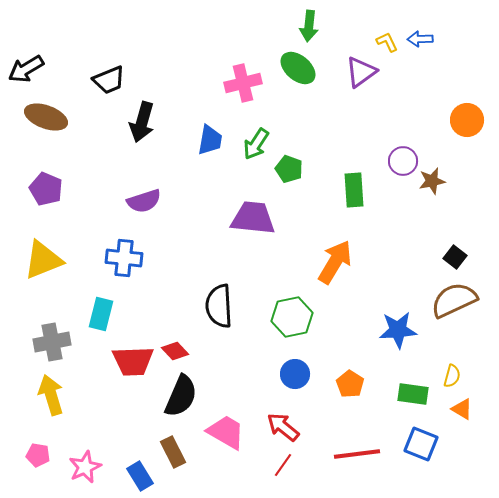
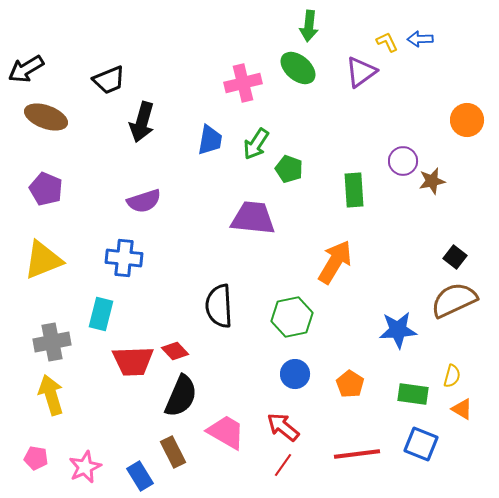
pink pentagon at (38, 455): moved 2 px left, 3 px down
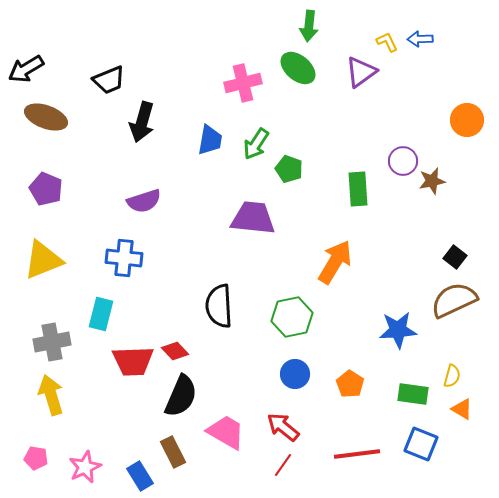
green rectangle at (354, 190): moved 4 px right, 1 px up
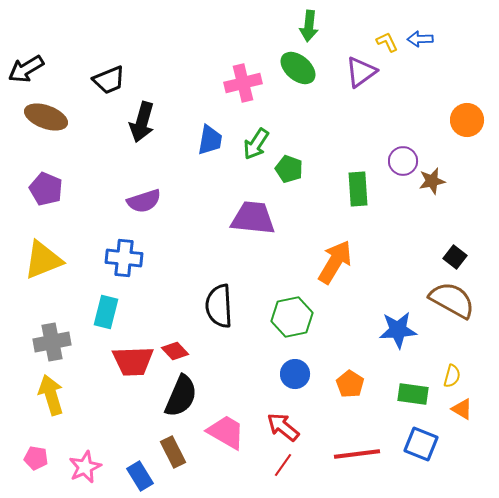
brown semicircle at (454, 300): moved 2 px left; rotated 54 degrees clockwise
cyan rectangle at (101, 314): moved 5 px right, 2 px up
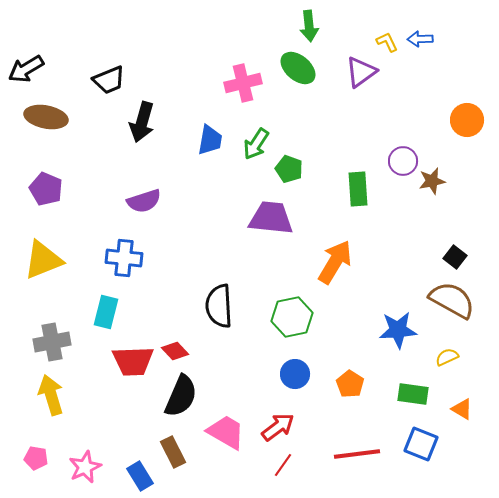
green arrow at (309, 26): rotated 12 degrees counterclockwise
brown ellipse at (46, 117): rotated 9 degrees counterclockwise
purple trapezoid at (253, 218): moved 18 px right
yellow semicircle at (452, 376): moved 5 px left, 19 px up; rotated 130 degrees counterclockwise
red arrow at (283, 427): moved 5 px left; rotated 104 degrees clockwise
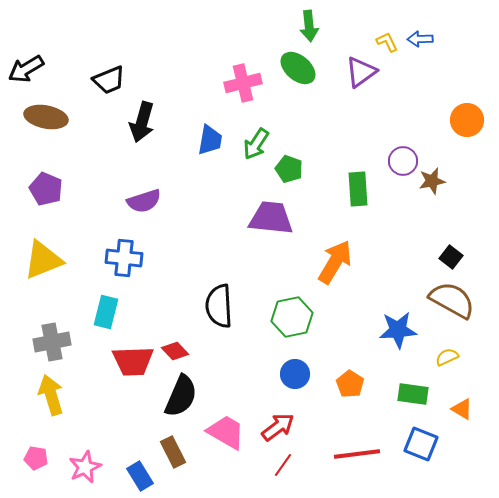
black square at (455, 257): moved 4 px left
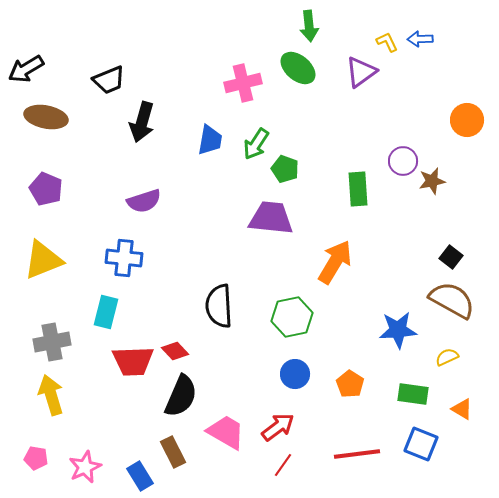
green pentagon at (289, 169): moved 4 px left
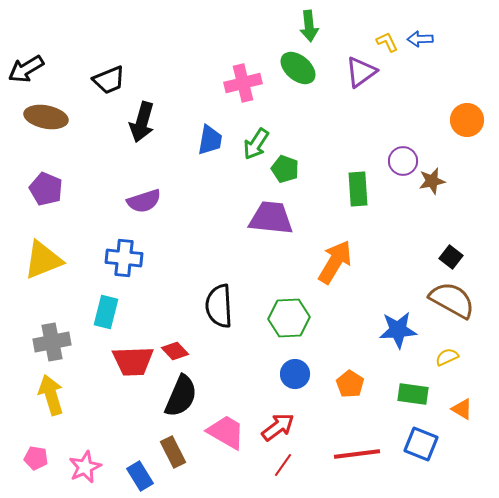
green hexagon at (292, 317): moved 3 px left, 1 px down; rotated 9 degrees clockwise
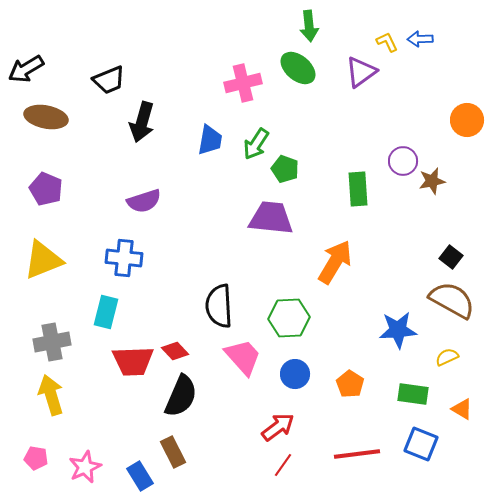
pink trapezoid at (226, 432): moved 17 px right, 75 px up; rotated 18 degrees clockwise
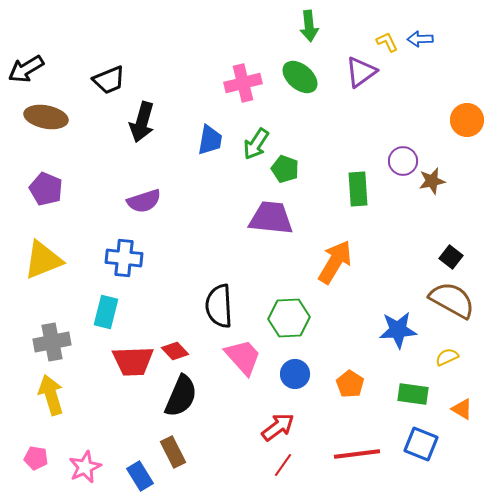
green ellipse at (298, 68): moved 2 px right, 9 px down
